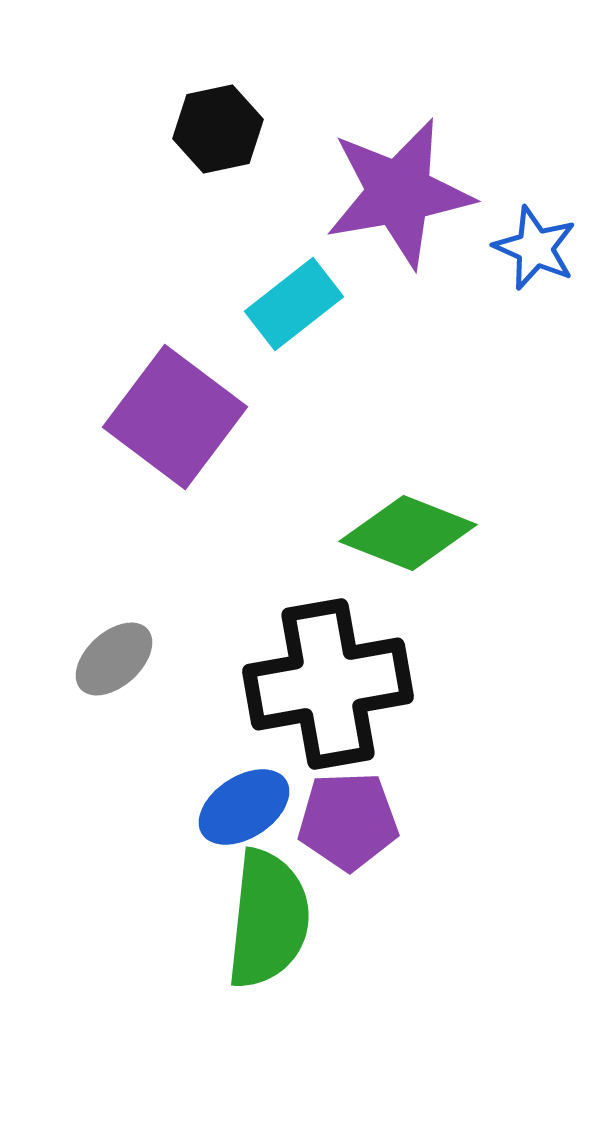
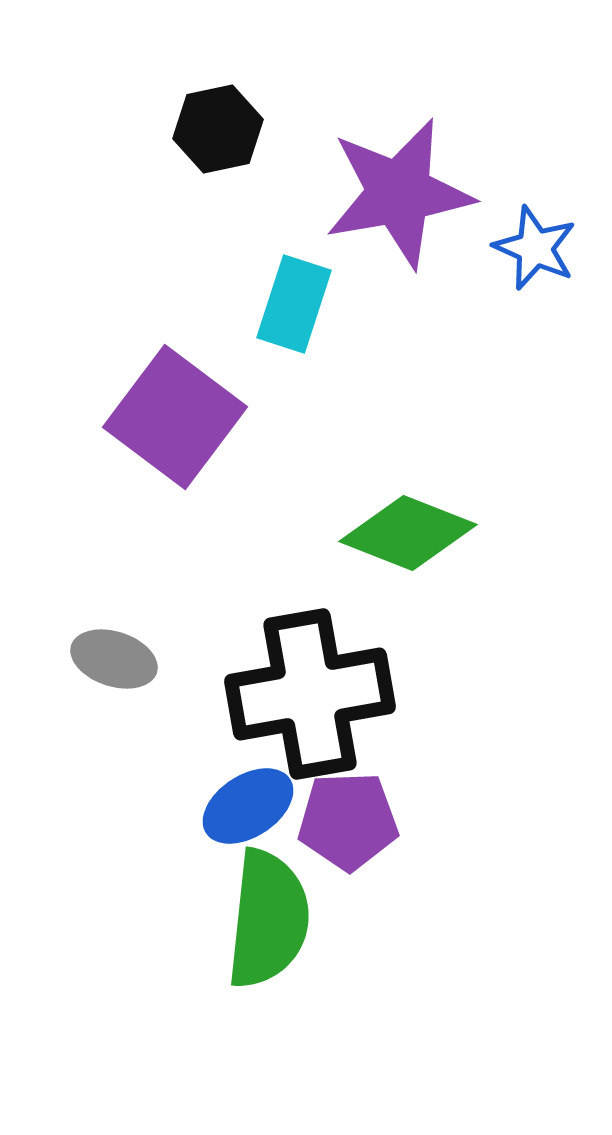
cyan rectangle: rotated 34 degrees counterclockwise
gray ellipse: rotated 60 degrees clockwise
black cross: moved 18 px left, 10 px down
blue ellipse: moved 4 px right, 1 px up
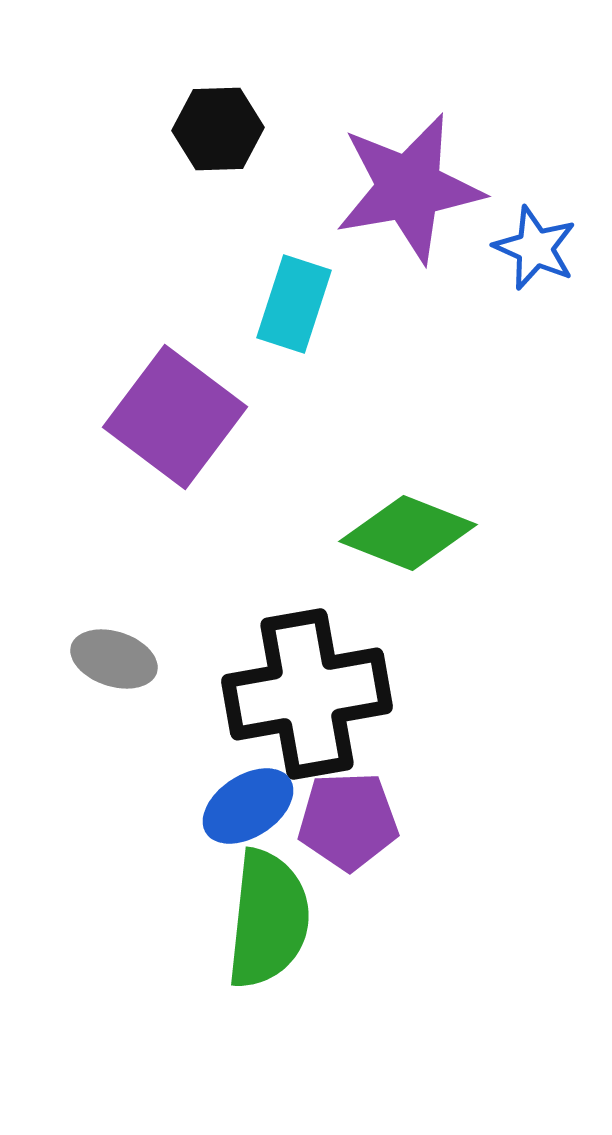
black hexagon: rotated 10 degrees clockwise
purple star: moved 10 px right, 5 px up
black cross: moved 3 px left
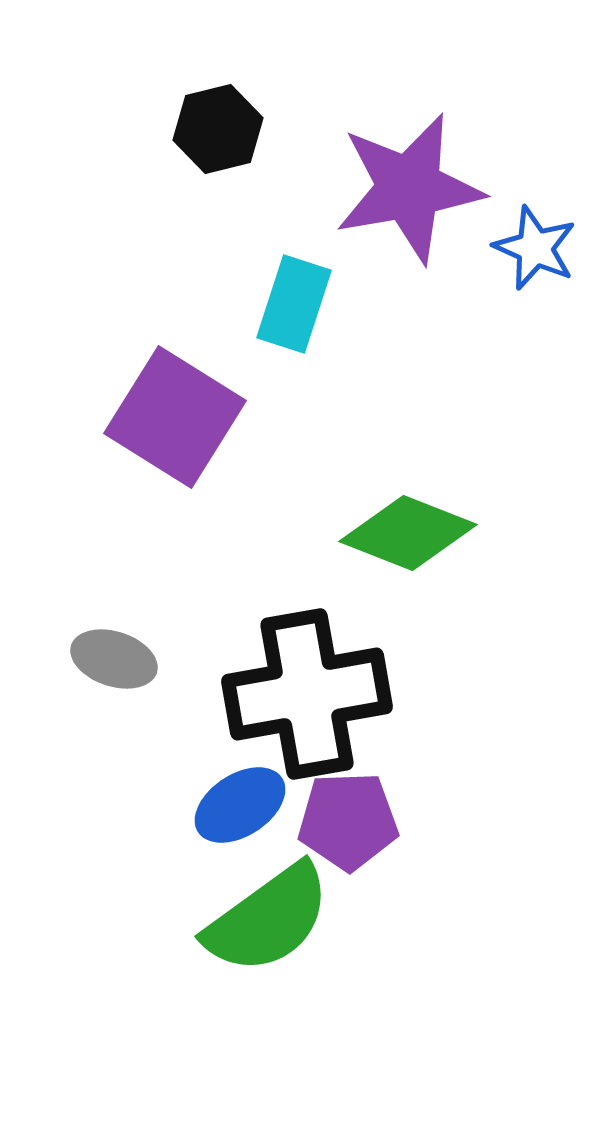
black hexagon: rotated 12 degrees counterclockwise
purple square: rotated 5 degrees counterclockwise
blue ellipse: moved 8 px left, 1 px up
green semicircle: rotated 48 degrees clockwise
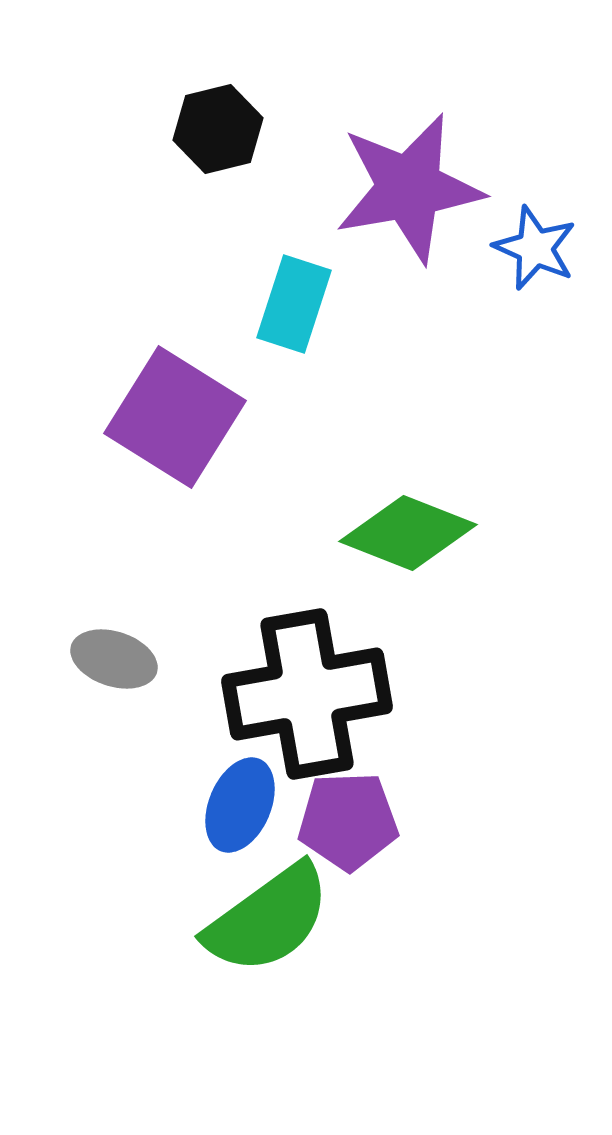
blue ellipse: rotated 34 degrees counterclockwise
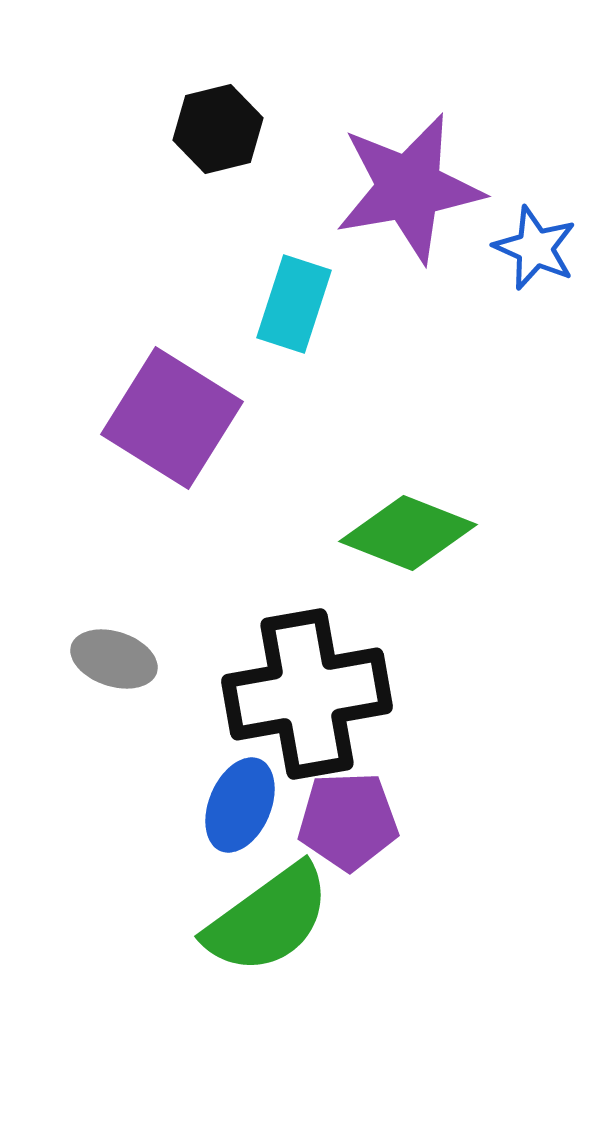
purple square: moved 3 px left, 1 px down
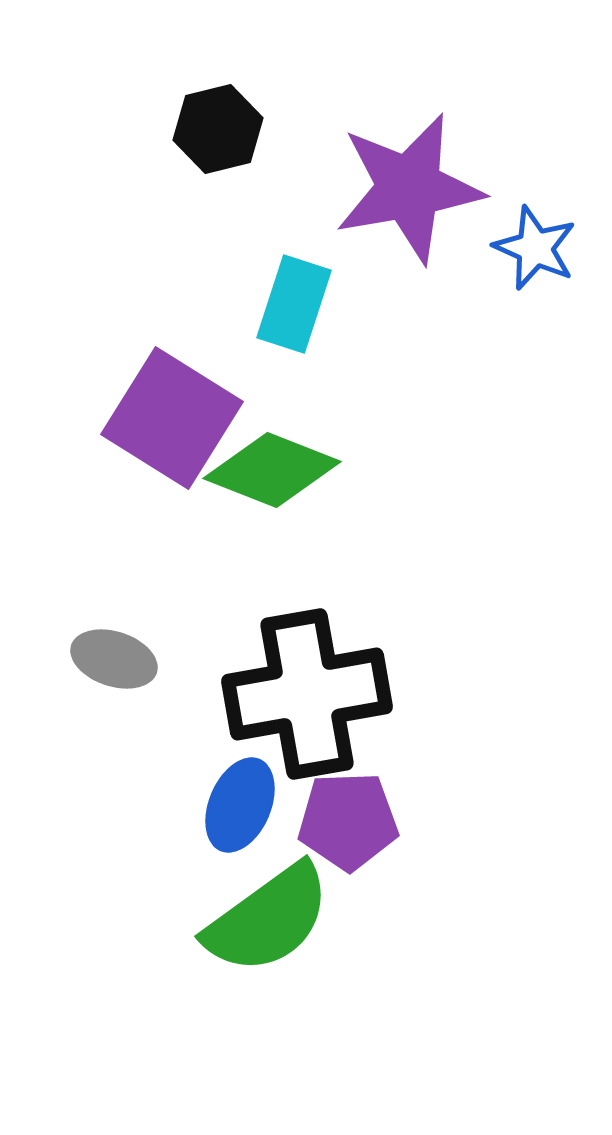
green diamond: moved 136 px left, 63 px up
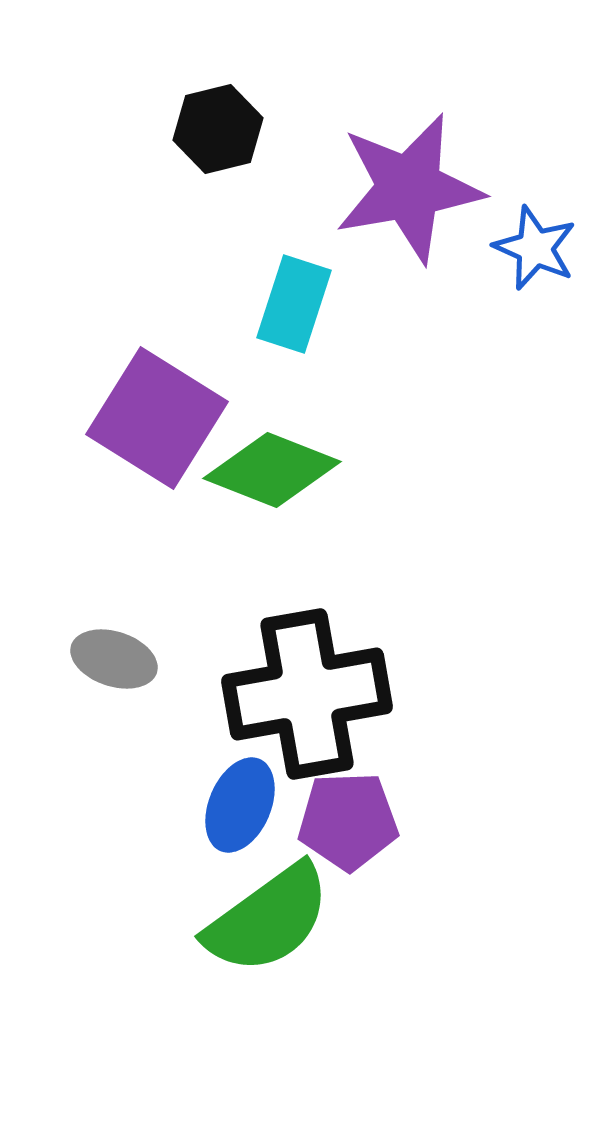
purple square: moved 15 px left
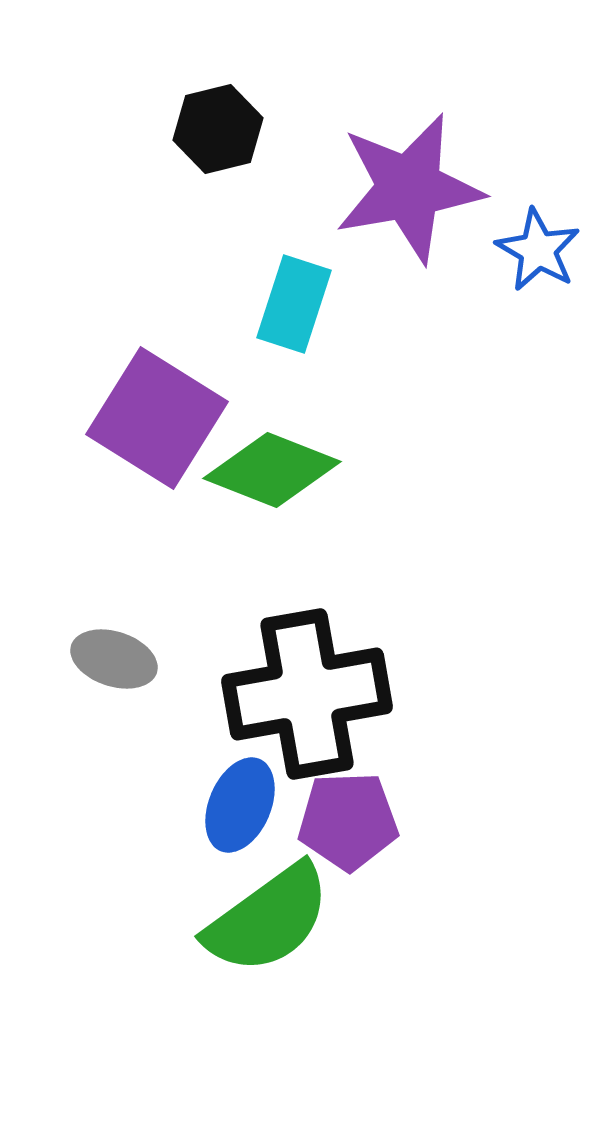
blue star: moved 3 px right, 2 px down; rotated 6 degrees clockwise
